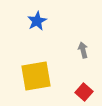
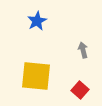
yellow square: rotated 16 degrees clockwise
red square: moved 4 px left, 2 px up
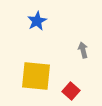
red square: moved 9 px left, 1 px down
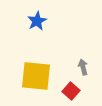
gray arrow: moved 17 px down
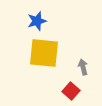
blue star: rotated 12 degrees clockwise
yellow square: moved 8 px right, 23 px up
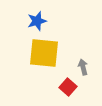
red square: moved 3 px left, 4 px up
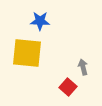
blue star: moved 3 px right; rotated 18 degrees clockwise
yellow square: moved 17 px left
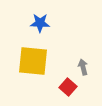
blue star: moved 2 px down
yellow square: moved 6 px right, 8 px down
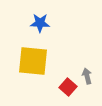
gray arrow: moved 4 px right, 9 px down
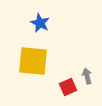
blue star: rotated 24 degrees clockwise
red square: rotated 24 degrees clockwise
